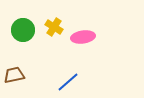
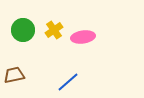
yellow cross: moved 3 px down; rotated 24 degrees clockwise
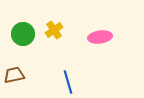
green circle: moved 4 px down
pink ellipse: moved 17 px right
blue line: rotated 65 degrees counterclockwise
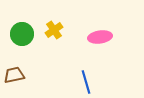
green circle: moved 1 px left
blue line: moved 18 px right
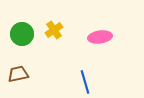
brown trapezoid: moved 4 px right, 1 px up
blue line: moved 1 px left
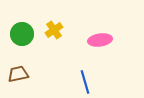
pink ellipse: moved 3 px down
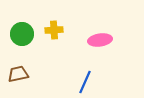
yellow cross: rotated 30 degrees clockwise
blue line: rotated 40 degrees clockwise
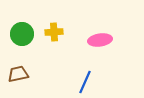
yellow cross: moved 2 px down
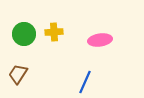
green circle: moved 2 px right
brown trapezoid: rotated 45 degrees counterclockwise
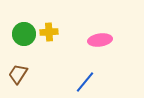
yellow cross: moved 5 px left
blue line: rotated 15 degrees clockwise
